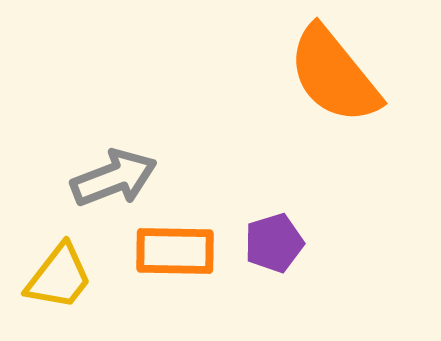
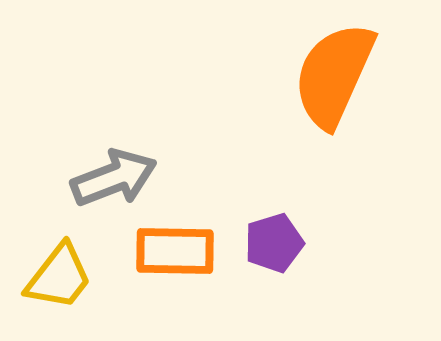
orange semicircle: rotated 63 degrees clockwise
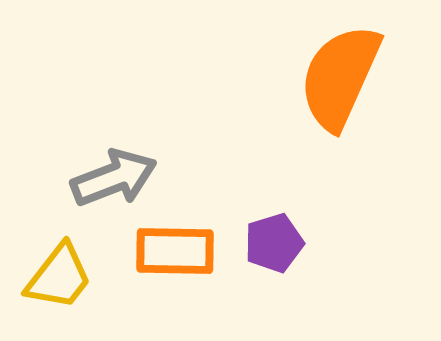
orange semicircle: moved 6 px right, 2 px down
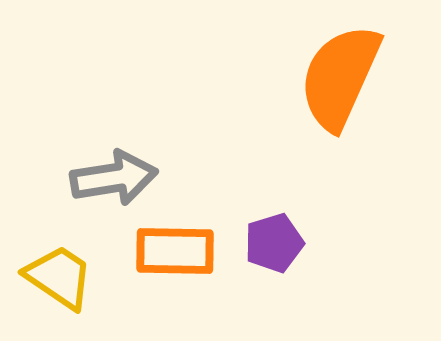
gray arrow: rotated 12 degrees clockwise
yellow trapezoid: rotated 94 degrees counterclockwise
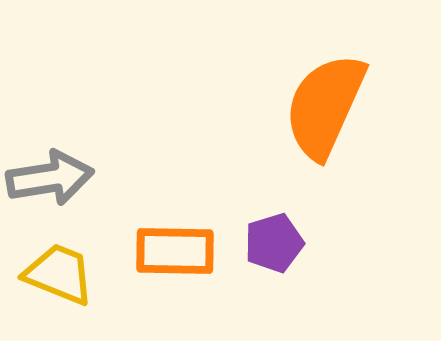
orange semicircle: moved 15 px left, 29 px down
gray arrow: moved 64 px left
yellow trapezoid: moved 3 px up; rotated 12 degrees counterclockwise
